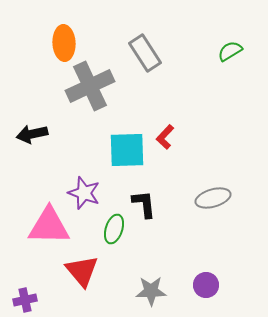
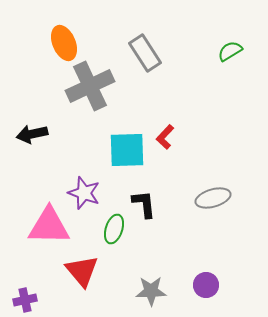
orange ellipse: rotated 20 degrees counterclockwise
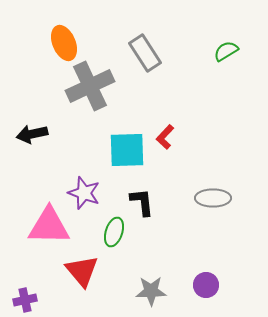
green semicircle: moved 4 px left
gray ellipse: rotated 16 degrees clockwise
black L-shape: moved 2 px left, 2 px up
green ellipse: moved 3 px down
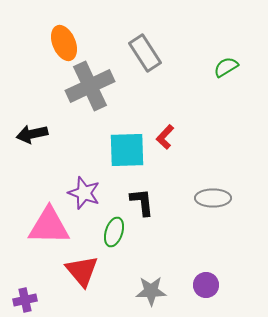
green semicircle: moved 16 px down
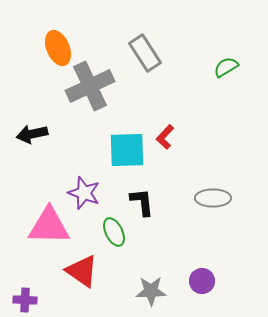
orange ellipse: moved 6 px left, 5 px down
green ellipse: rotated 44 degrees counterclockwise
red triangle: rotated 15 degrees counterclockwise
purple circle: moved 4 px left, 4 px up
purple cross: rotated 15 degrees clockwise
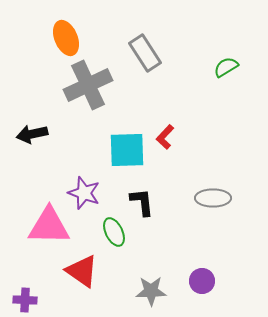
orange ellipse: moved 8 px right, 10 px up
gray cross: moved 2 px left, 1 px up
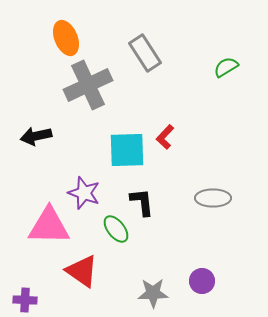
black arrow: moved 4 px right, 2 px down
green ellipse: moved 2 px right, 3 px up; rotated 12 degrees counterclockwise
gray star: moved 2 px right, 2 px down
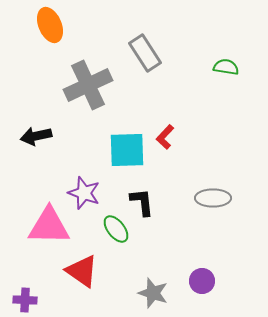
orange ellipse: moved 16 px left, 13 px up
green semicircle: rotated 40 degrees clockwise
gray star: rotated 20 degrees clockwise
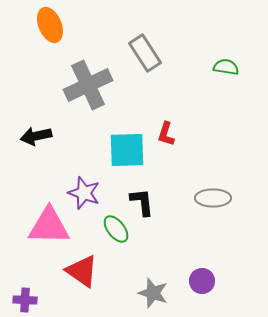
red L-shape: moved 1 px right, 3 px up; rotated 25 degrees counterclockwise
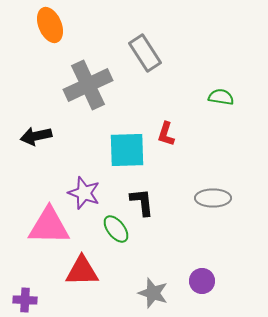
green semicircle: moved 5 px left, 30 px down
red triangle: rotated 36 degrees counterclockwise
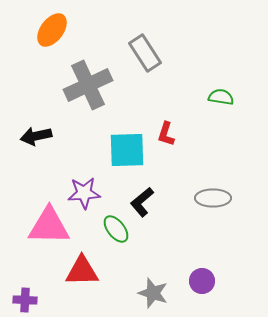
orange ellipse: moved 2 px right, 5 px down; rotated 60 degrees clockwise
purple star: rotated 24 degrees counterclockwise
black L-shape: rotated 124 degrees counterclockwise
